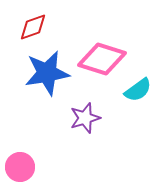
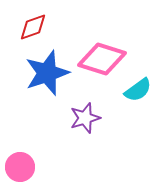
blue star: rotated 9 degrees counterclockwise
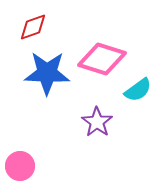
blue star: rotated 21 degrees clockwise
purple star: moved 12 px right, 4 px down; rotated 20 degrees counterclockwise
pink circle: moved 1 px up
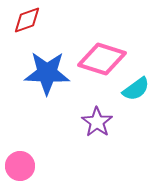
red diamond: moved 6 px left, 7 px up
cyan semicircle: moved 2 px left, 1 px up
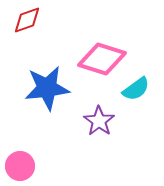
blue star: moved 15 px down; rotated 9 degrees counterclockwise
purple star: moved 2 px right, 1 px up
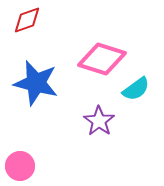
blue star: moved 11 px left, 5 px up; rotated 21 degrees clockwise
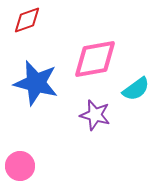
pink diamond: moved 7 px left; rotated 27 degrees counterclockwise
purple star: moved 4 px left, 6 px up; rotated 20 degrees counterclockwise
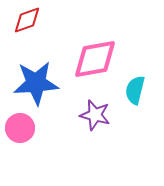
blue star: rotated 18 degrees counterclockwise
cyan semicircle: moved 1 px left, 1 px down; rotated 140 degrees clockwise
pink circle: moved 38 px up
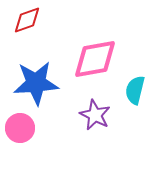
purple star: rotated 12 degrees clockwise
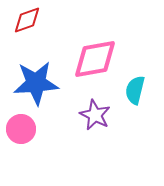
pink circle: moved 1 px right, 1 px down
